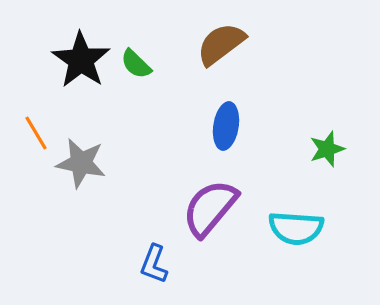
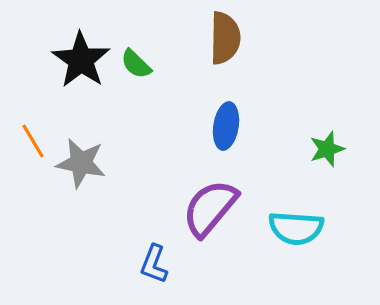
brown semicircle: moved 4 px right, 6 px up; rotated 128 degrees clockwise
orange line: moved 3 px left, 8 px down
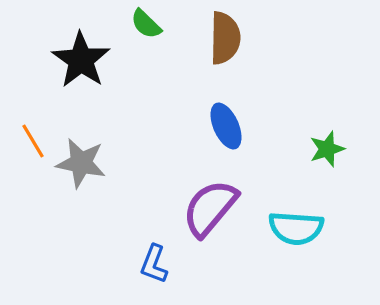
green semicircle: moved 10 px right, 40 px up
blue ellipse: rotated 33 degrees counterclockwise
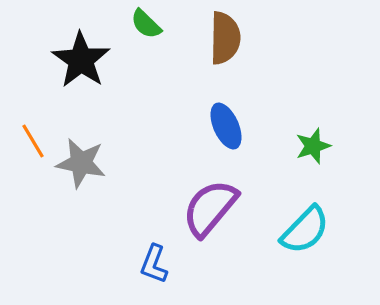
green star: moved 14 px left, 3 px up
cyan semicircle: moved 9 px right, 2 px down; rotated 50 degrees counterclockwise
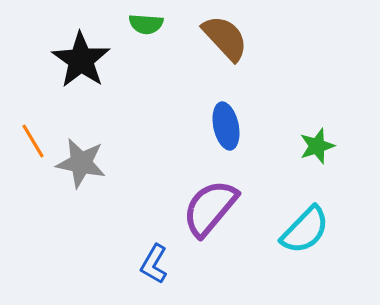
green semicircle: rotated 40 degrees counterclockwise
brown semicircle: rotated 44 degrees counterclockwise
blue ellipse: rotated 12 degrees clockwise
green star: moved 4 px right
blue L-shape: rotated 9 degrees clockwise
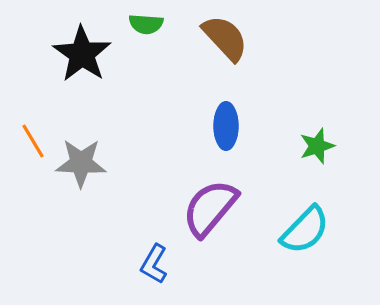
black star: moved 1 px right, 6 px up
blue ellipse: rotated 12 degrees clockwise
gray star: rotated 9 degrees counterclockwise
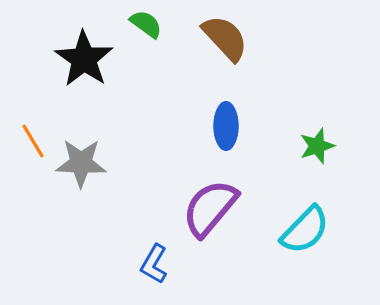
green semicircle: rotated 148 degrees counterclockwise
black star: moved 2 px right, 5 px down
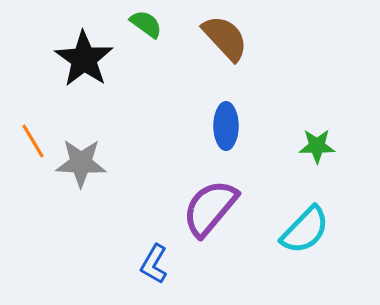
green star: rotated 18 degrees clockwise
